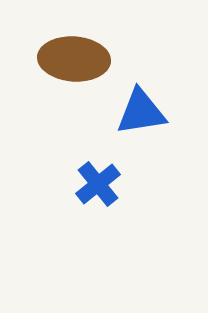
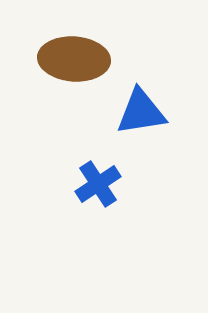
blue cross: rotated 6 degrees clockwise
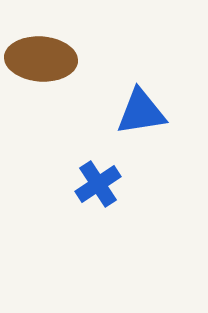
brown ellipse: moved 33 px left
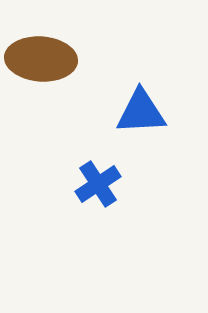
blue triangle: rotated 6 degrees clockwise
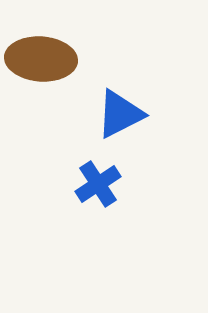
blue triangle: moved 21 px left, 2 px down; rotated 24 degrees counterclockwise
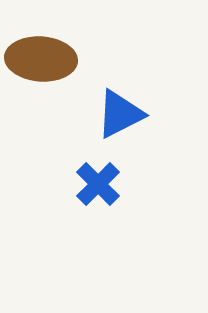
blue cross: rotated 12 degrees counterclockwise
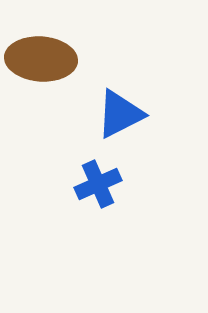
blue cross: rotated 21 degrees clockwise
